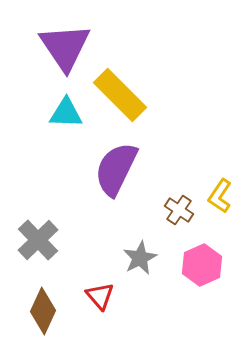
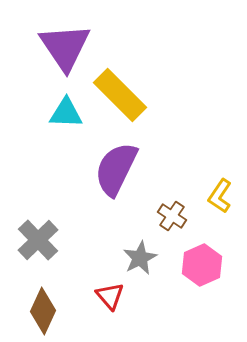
brown cross: moved 7 px left, 6 px down
red triangle: moved 10 px right
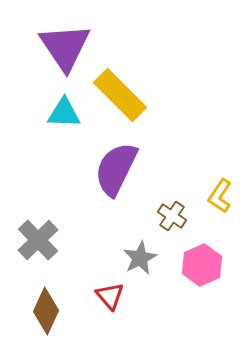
cyan triangle: moved 2 px left
brown diamond: moved 3 px right
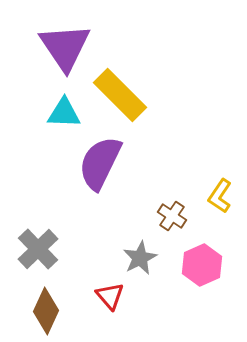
purple semicircle: moved 16 px left, 6 px up
gray cross: moved 9 px down
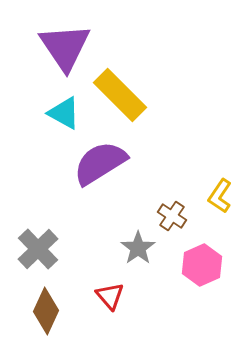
cyan triangle: rotated 27 degrees clockwise
purple semicircle: rotated 32 degrees clockwise
gray star: moved 2 px left, 10 px up; rotated 8 degrees counterclockwise
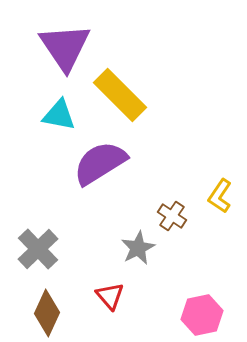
cyan triangle: moved 5 px left, 2 px down; rotated 18 degrees counterclockwise
gray star: rotated 8 degrees clockwise
pink hexagon: moved 50 px down; rotated 12 degrees clockwise
brown diamond: moved 1 px right, 2 px down
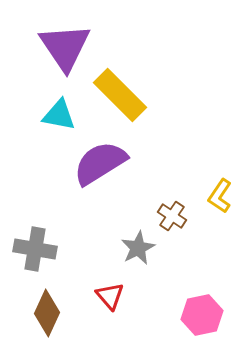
gray cross: moved 3 px left; rotated 36 degrees counterclockwise
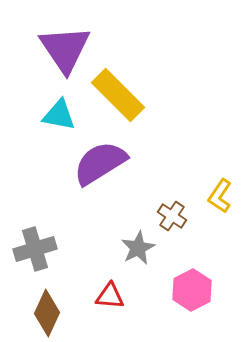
purple triangle: moved 2 px down
yellow rectangle: moved 2 px left
gray cross: rotated 27 degrees counterclockwise
red triangle: rotated 44 degrees counterclockwise
pink hexagon: moved 10 px left, 25 px up; rotated 15 degrees counterclockwise
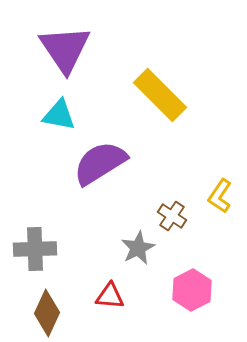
yellow rectangle: moved 42 px right
gray cross: rotated 15 degrees clockwise
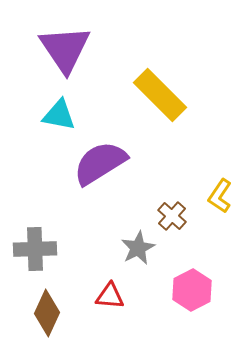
brown cross: rotated 8 degrees clockwise
